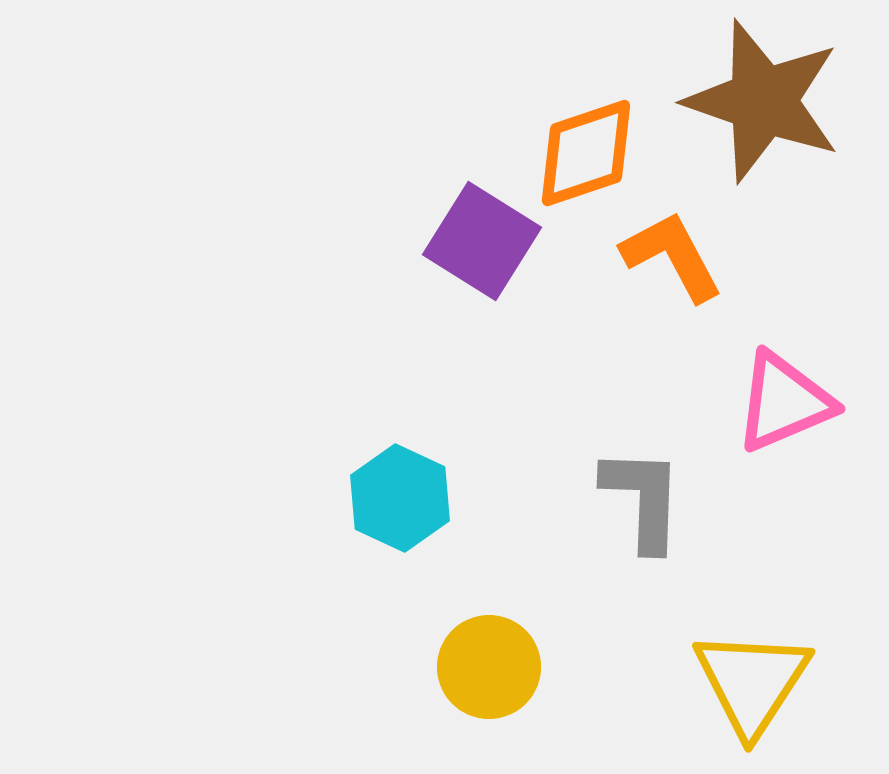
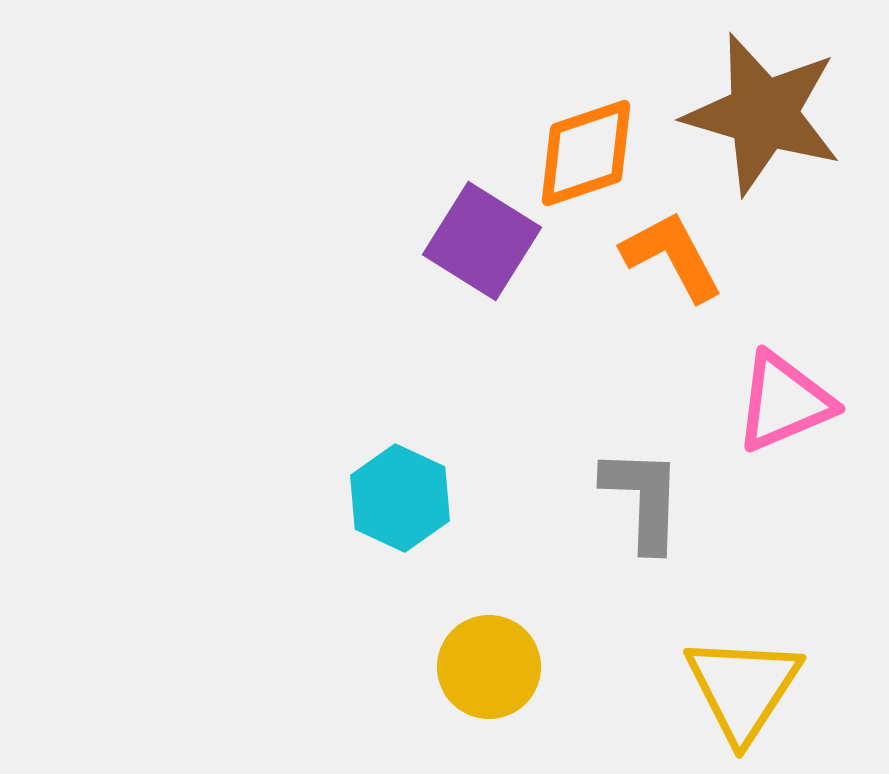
brown star: moved 13 px down; rotated 3 degrees counterclockwise
yellow triangle: moved 9 px left, 6 px down
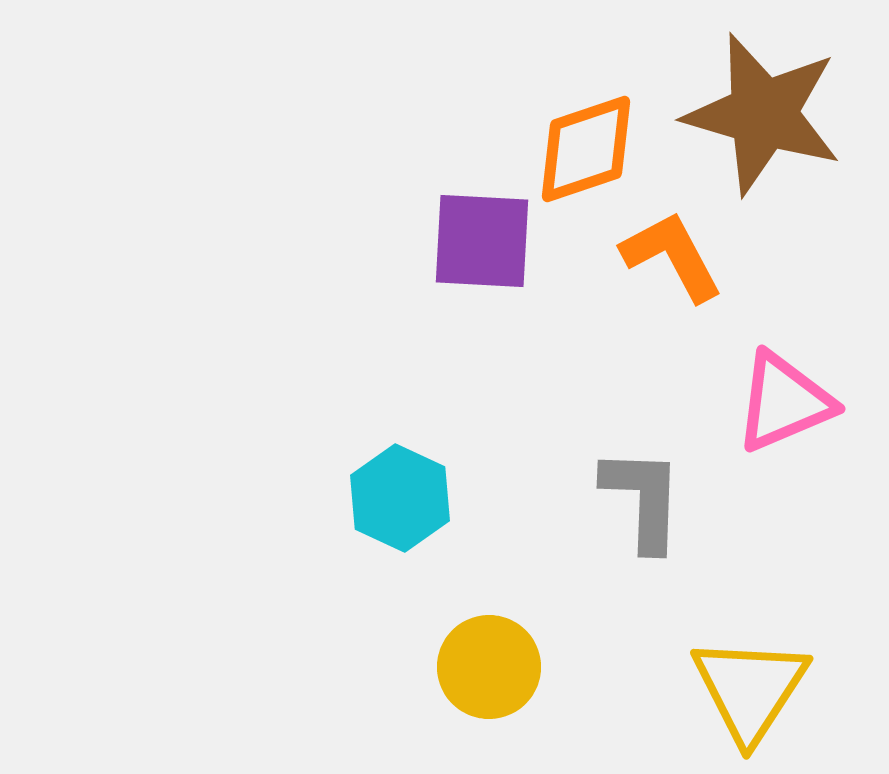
orange diamond: moved 4 px up
purple square: rotated 29 degrees counterclockwise
yellow triangle: moved 7 px right, 1 px down
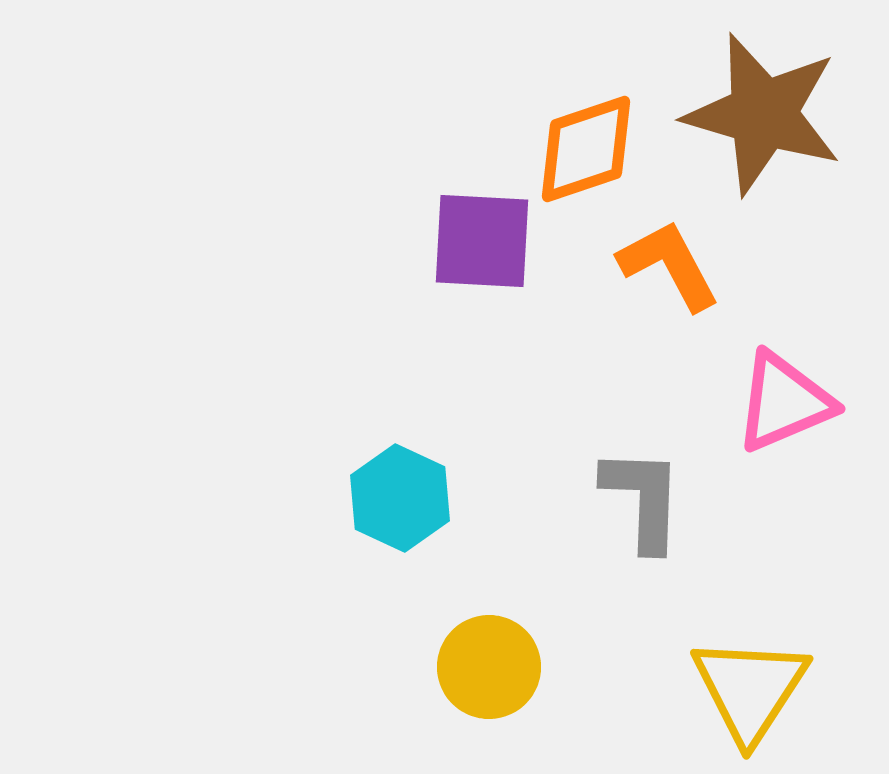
orange L-shape: moved 3 px left, 9 px down
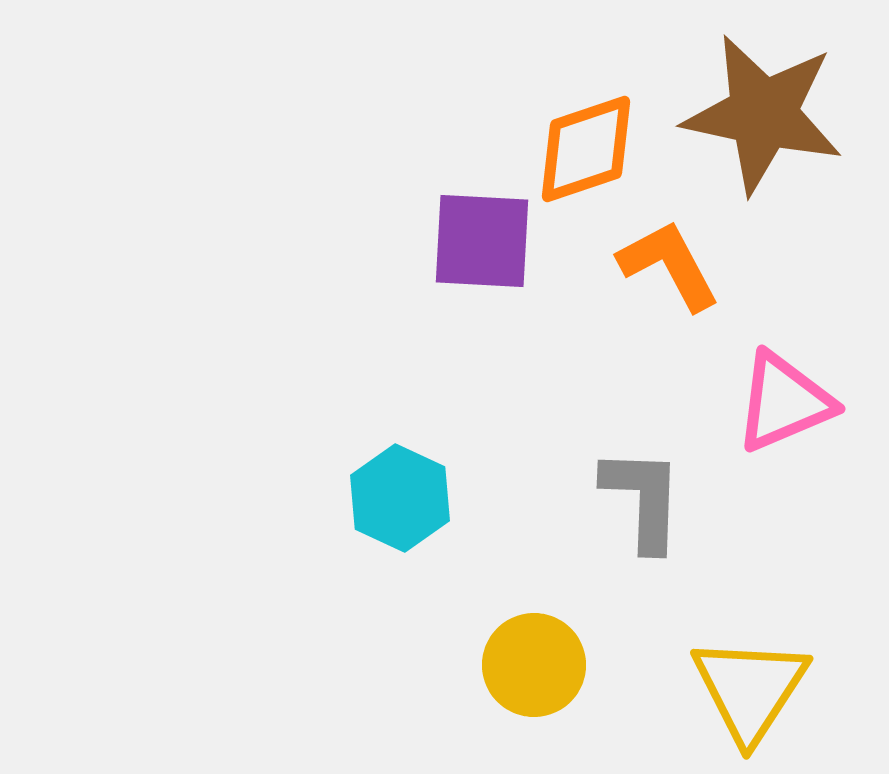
brown star: rotated 4 degrees counterclockwise
yellow circle: moved 45 px right, 2 px up
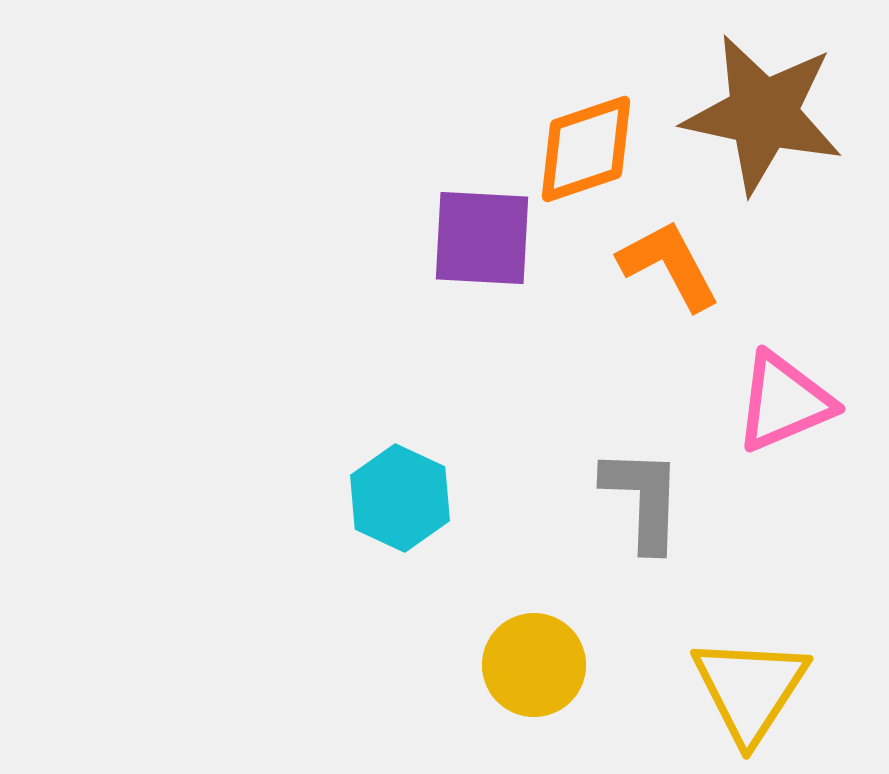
purple square: moved 3 px up
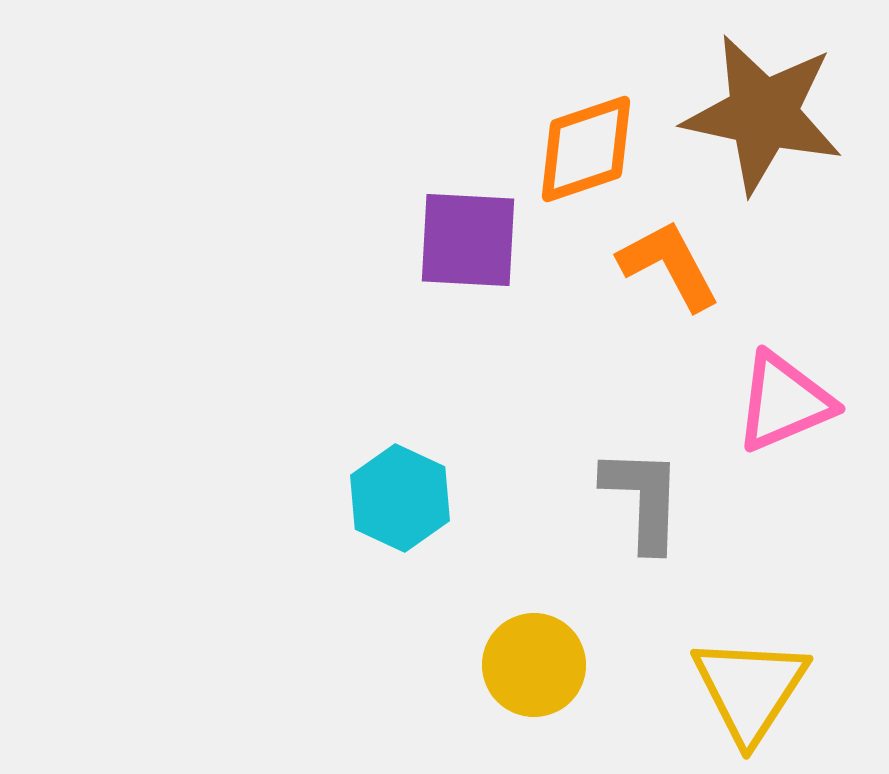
purple square: moved 14 px left, 2 px down
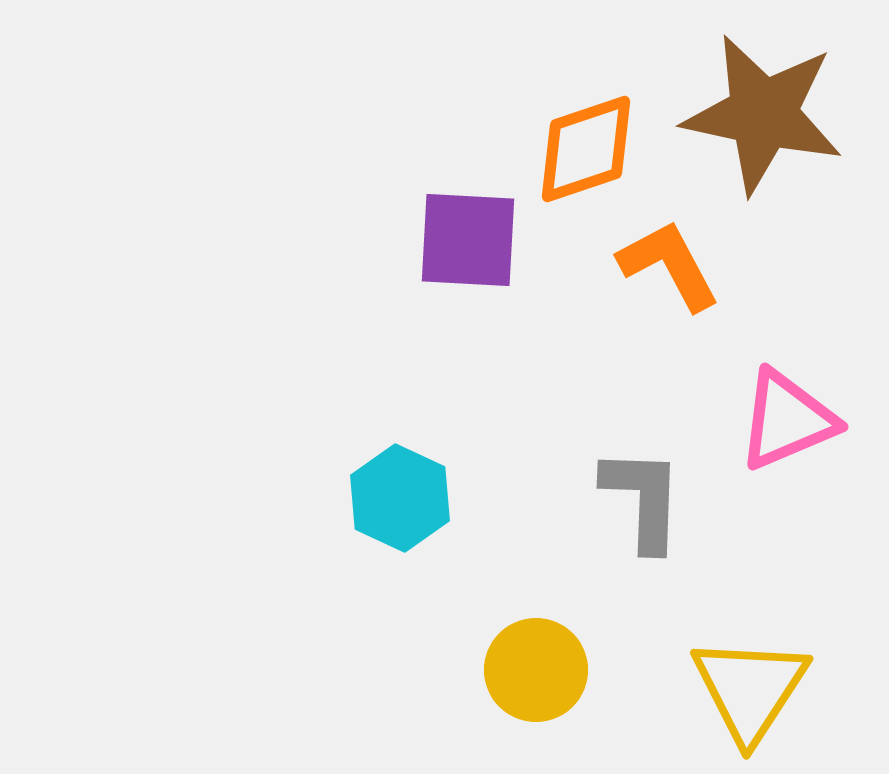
pink triangle: moved 3 px right, 18 px down
yellow circle: moved 2 px right, 5 px down
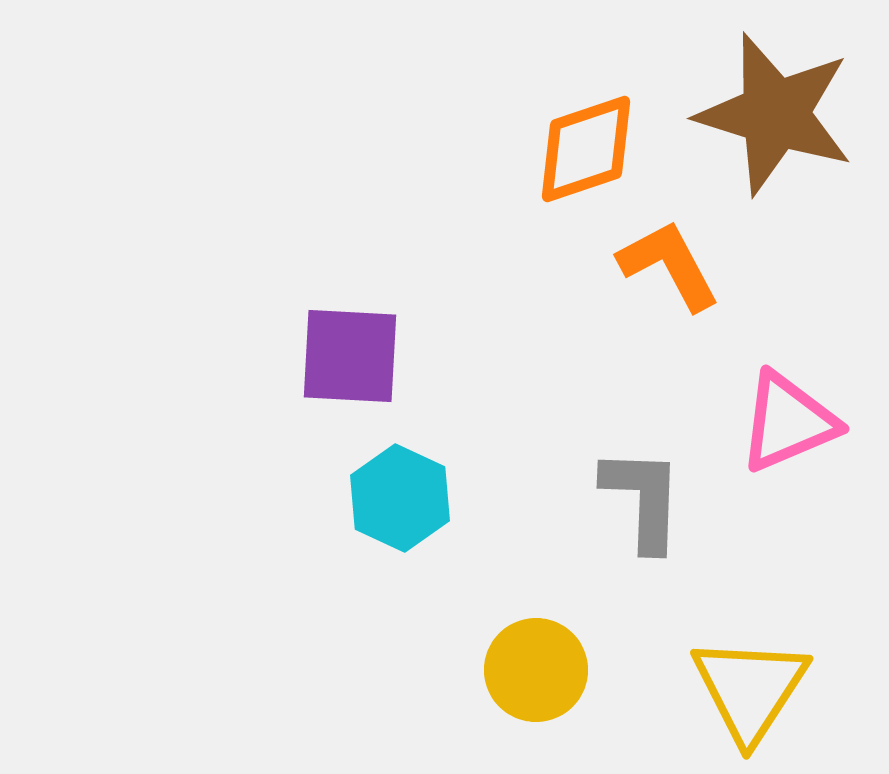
brown star: moved 12 px right; rotated 5 degrees clockwise
purple square: moved 118 px left, 116 px down
pink triangle: moved 1 px right, 2 px down
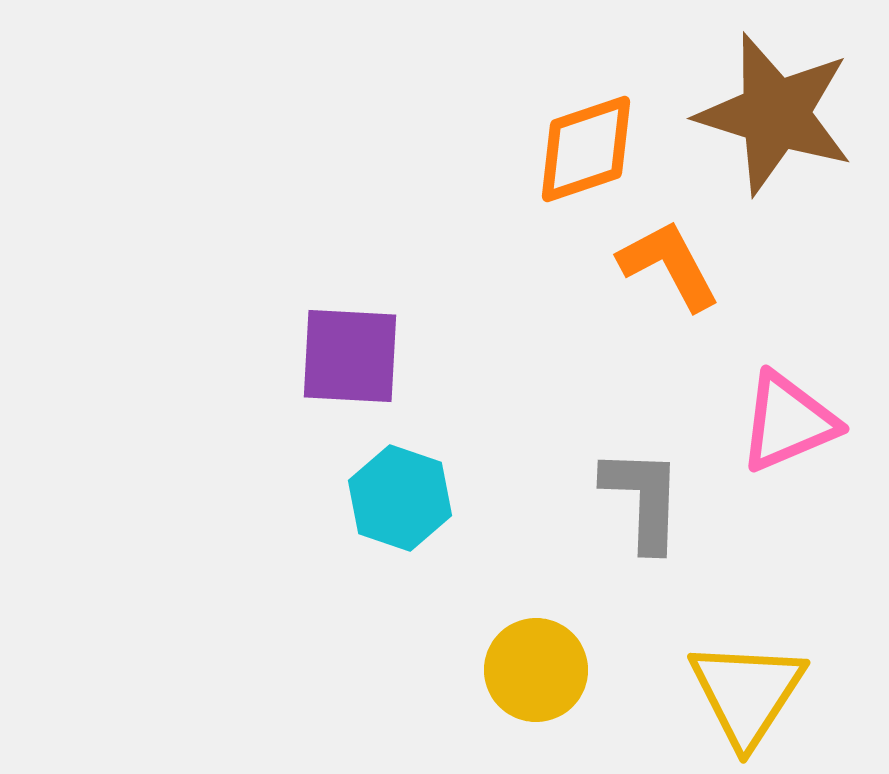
cyan hexagon: rotated 6 degrees counterclockwise
yellow triangle: moved 3 px left, 4 px down
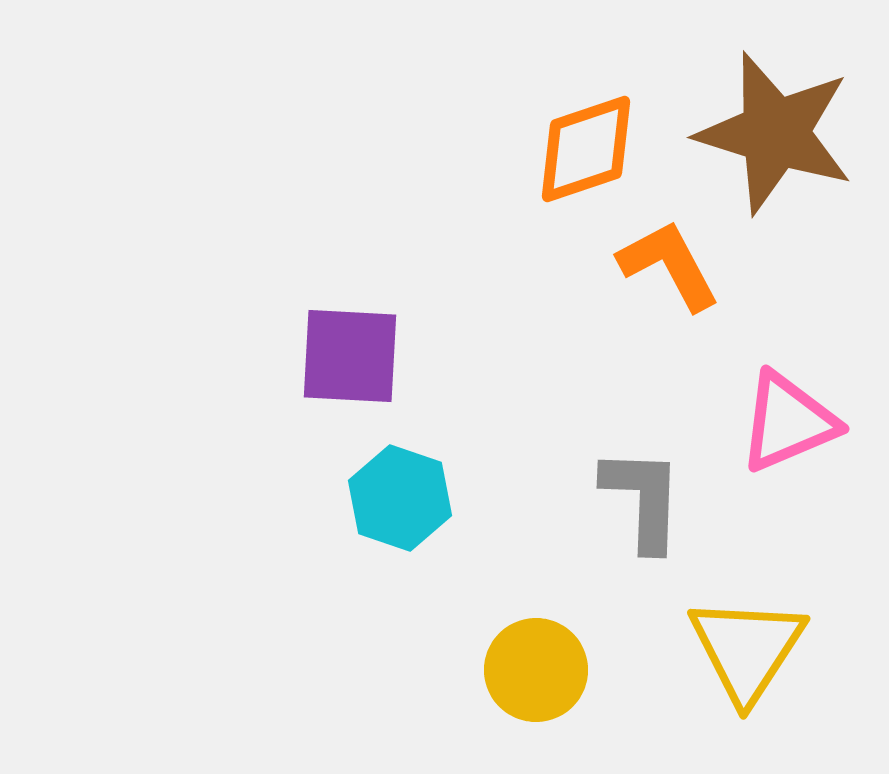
brown star: moved 19 px down
yellow triangle: moved 44 px up
